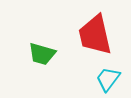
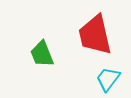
green trapezoid: rotated 52 degrees clockwise
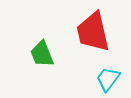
red trapezoid: moved 2 px left, 3 px up
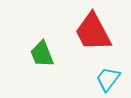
red trapezoid: rotated 15 degrees counterclockwise
